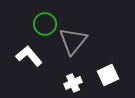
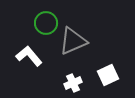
green circle: moved 1 px right, 1 px up
gray triangle: rotated 28 degrees clockwise
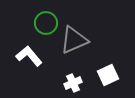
gray triangle: moved 1 px right, 1 px up
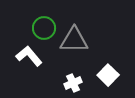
green circle: moved 2 px left, 5 px down
gray triangle: rotated 24 degrees clockwise
white square: rotated 20 degrees counterclockwise
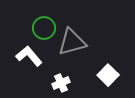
gray triangle: moved 2 px left, 2 px down; rotated 16 degrees counterclockwise
white cross: moved 12 px left
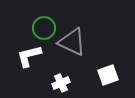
gray triangle: rotated 40 degrees clockwise
white L-shape: rotated 64 degrees counterclockwise
white square: rotated 25 degrees clockwise
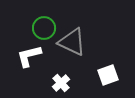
white cross: rotated 18 degrees counterclockwise
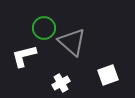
gray triangle: rotated 16 degrees clockwise
white L-shape: moved 5 px left
white cross: rotated 12 degrees clockwise
